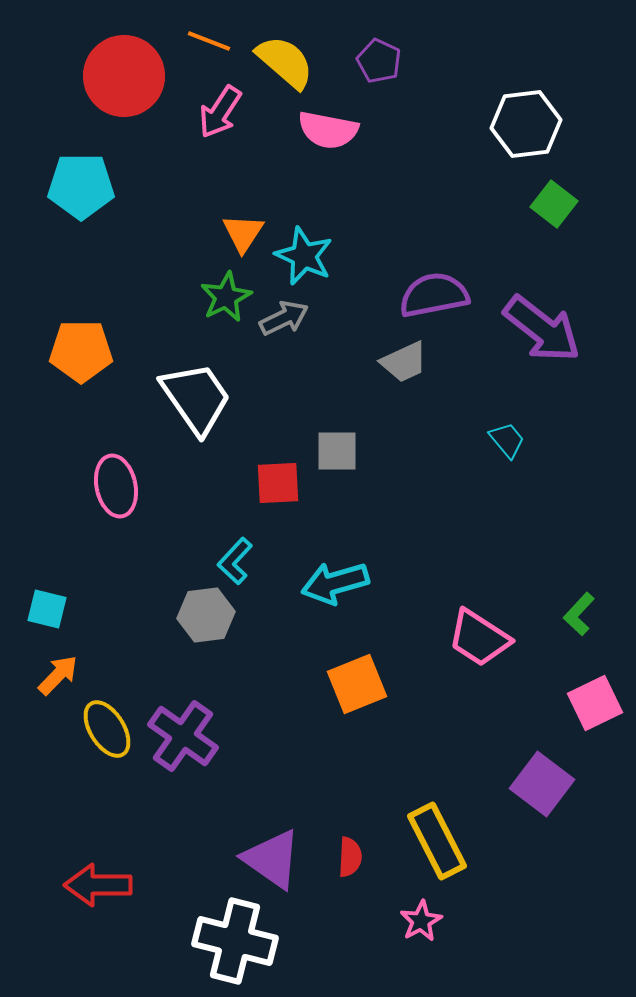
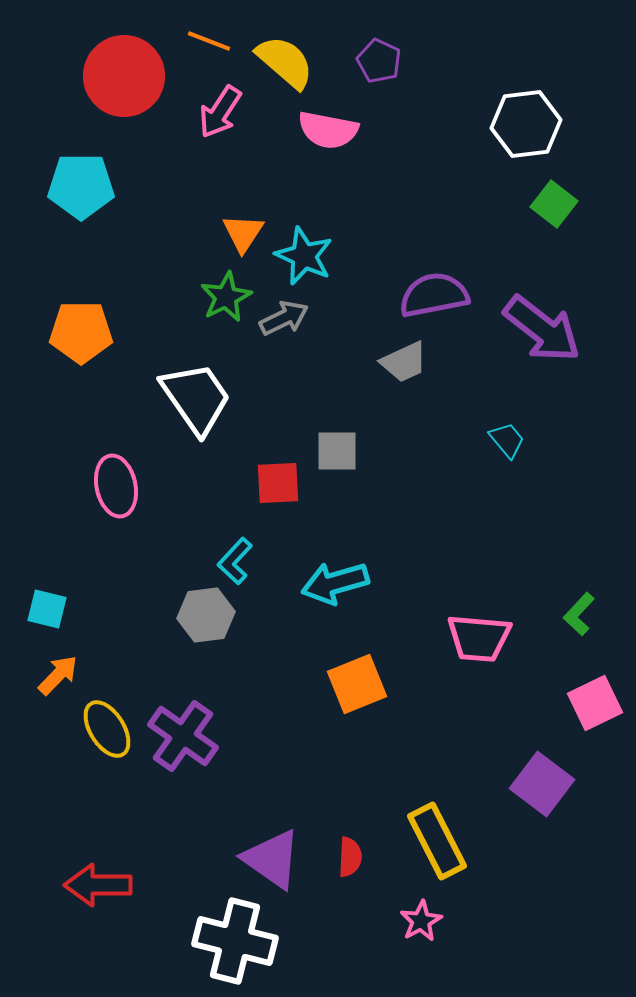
orange pentagon: moved 19 px up
pink trapezoid: rotated 28 degrees counterclockwise
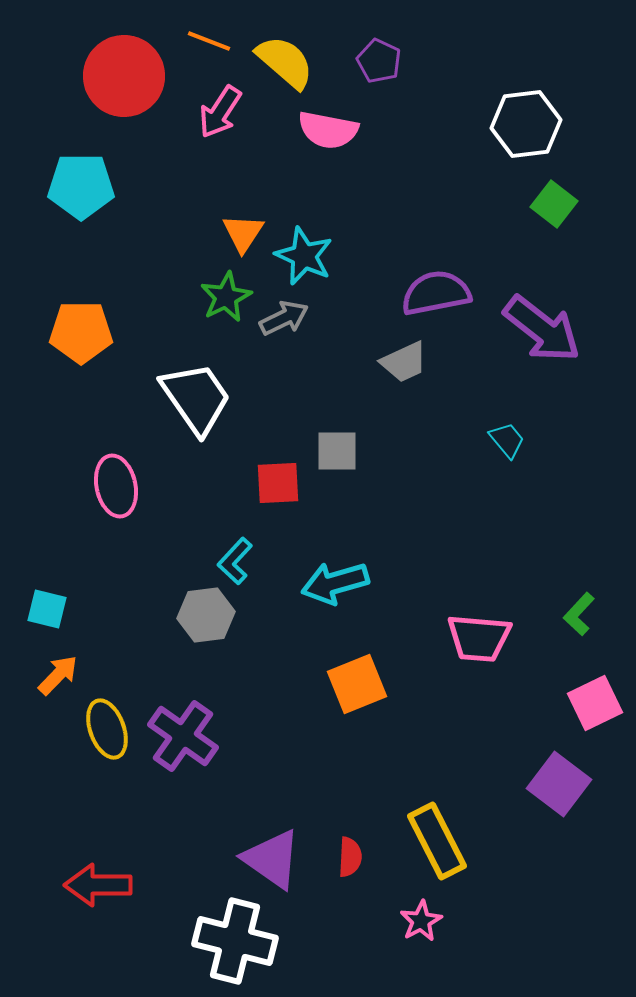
purple semicircle: moved 2 px right, 2 px up
yellow ellipse: rotated 12 degrees clockwise
purple square: moved 17 px right
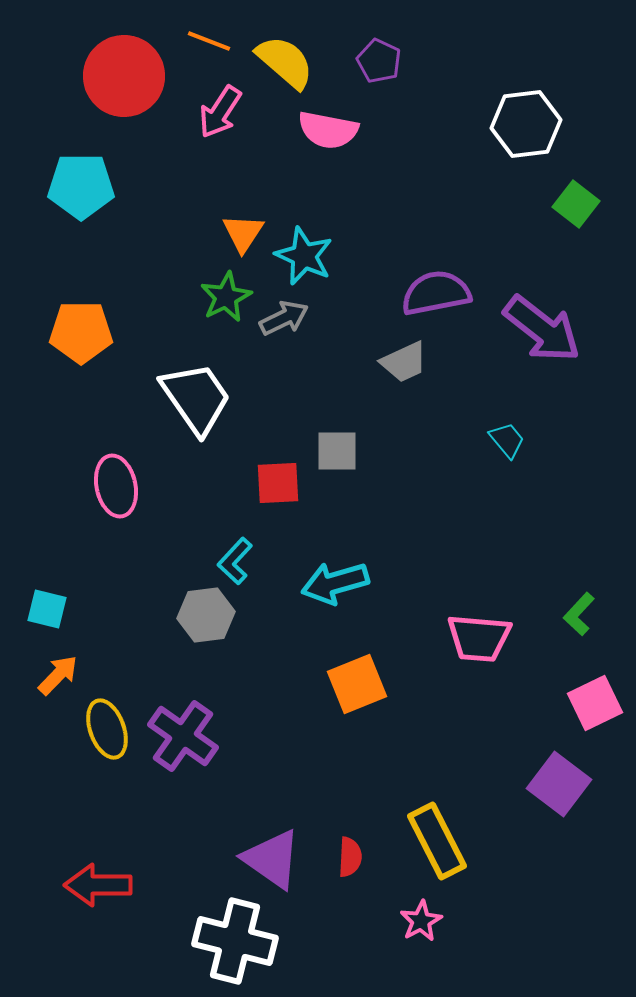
green square: moved 22 px right
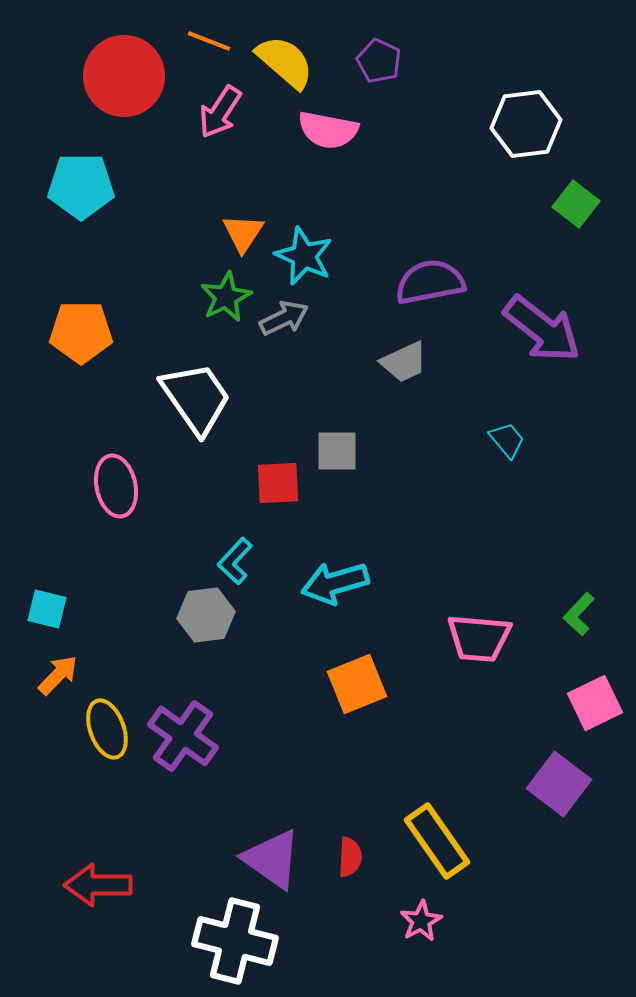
purple semicircle: moved 6 px left, 11 px up
yellow rectangle: rotated 8 degrees counterclockwise
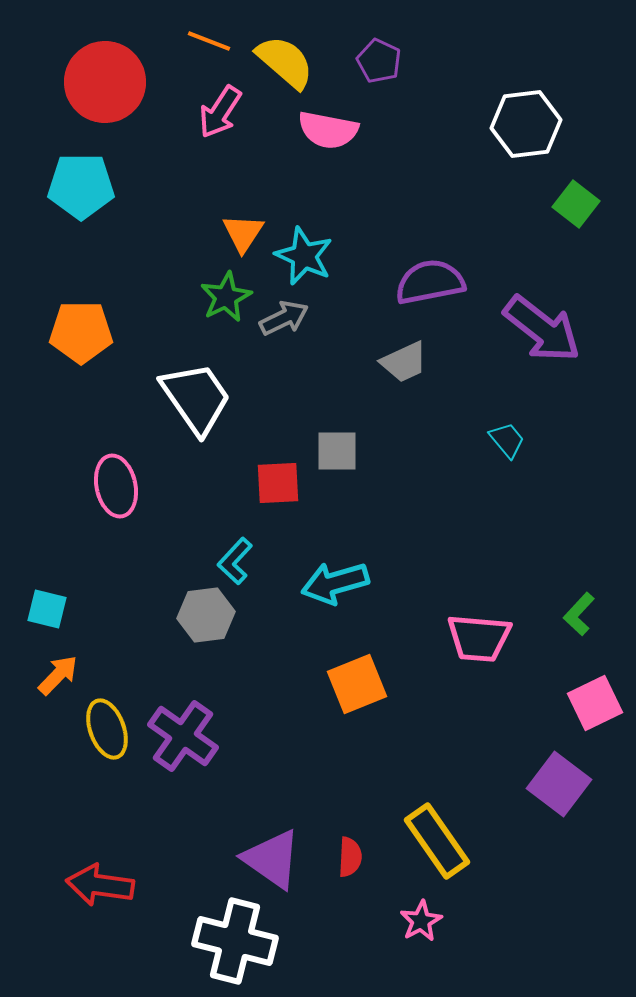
red circle: moved 19 px left, 6 px down
red arrow: moved 2 px right; rotated 8 degrees clockwise
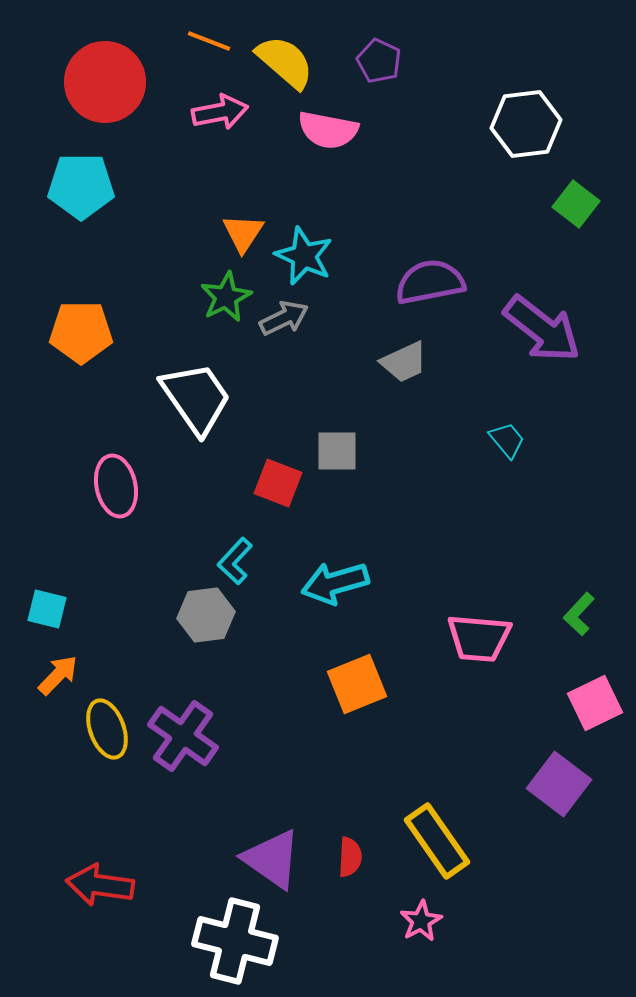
pink arrow: rotated 134 degrees counterclockwise
red square: rotated 24 degrees clockwise
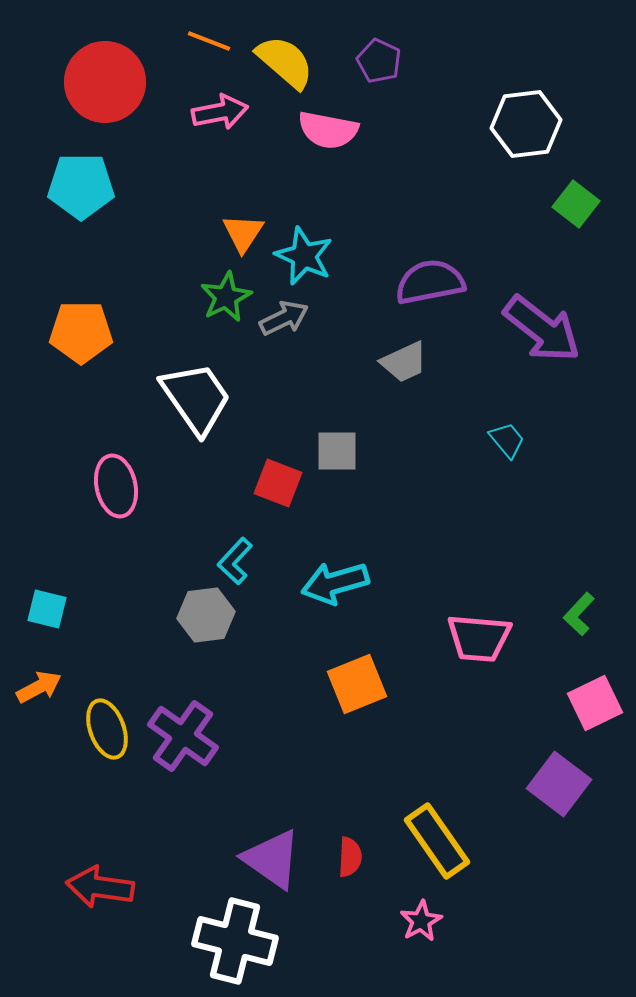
orange arrow: moved 19 px left, 12 px down; rotated 18 degrees clockwise
red arrow: moved 2 px down
